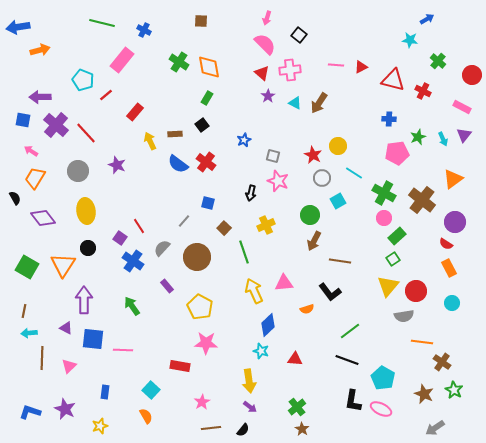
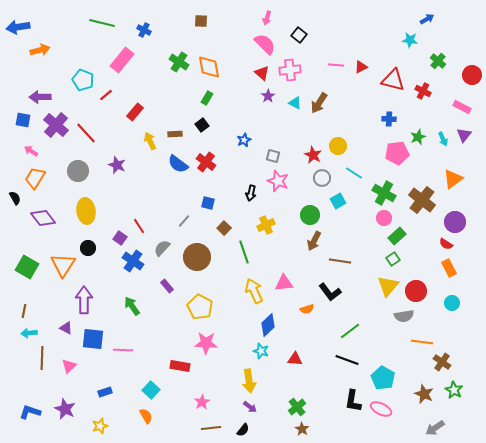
blue rectangle at (105, 392): rotated 64 degrees clockwise
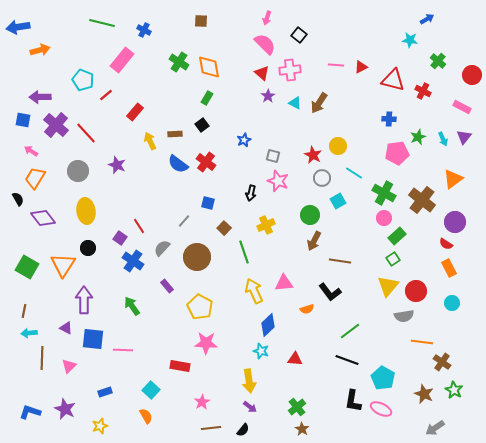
purple triangle at (464, 135): moved 2 px down
black semicircle at (15, 198): moved 3 px right, 1 px down
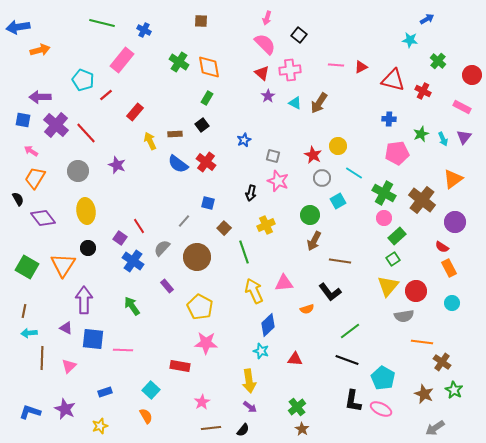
green star at (418, 137): moved 3 px right, 3 px up
red semicircle at (446, 244): moved 4 px left, 3 px down
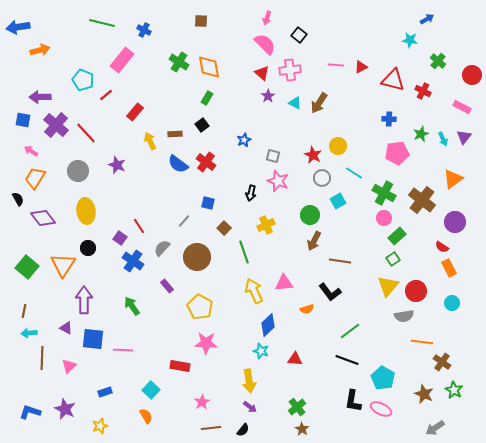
green square at (27, 267): rotated 10 degrees clockwise
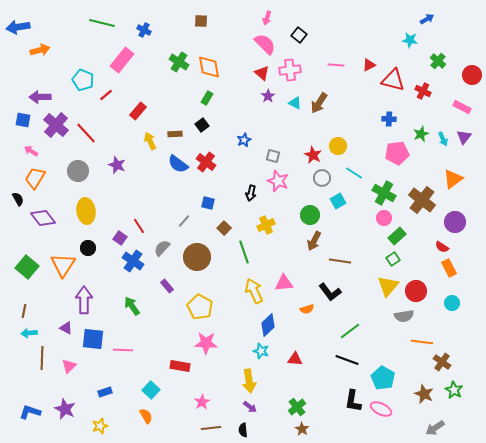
red triangle at (361, 67): moved 8 px right, 2 px up
red rectangle at (135, 112): moved 3 px right, 1 px up
black semicircle at (243, 430): rotated 136 degrees clockwise
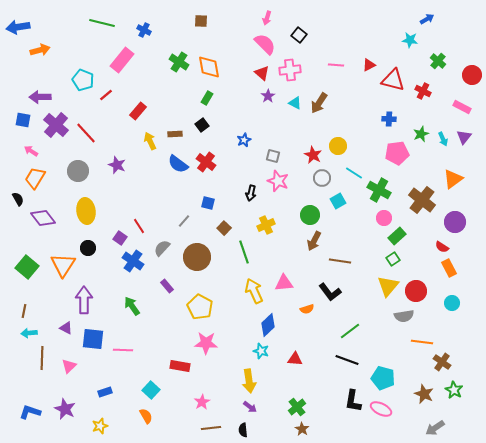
green cross at (384, 193): moved 5 px left, 3 px up
cyan pentagon at (383, 378): rotated 15 degrees counterclockwise
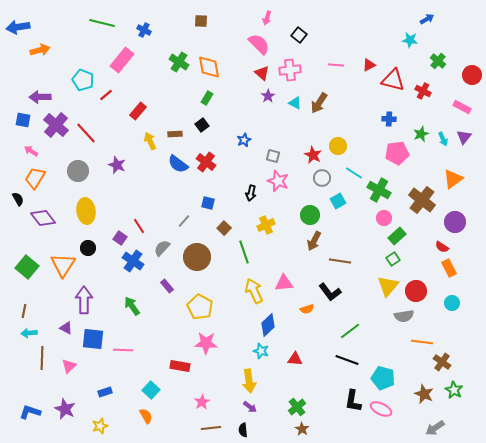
pink semicircle at (265, 44): moved 6 px left
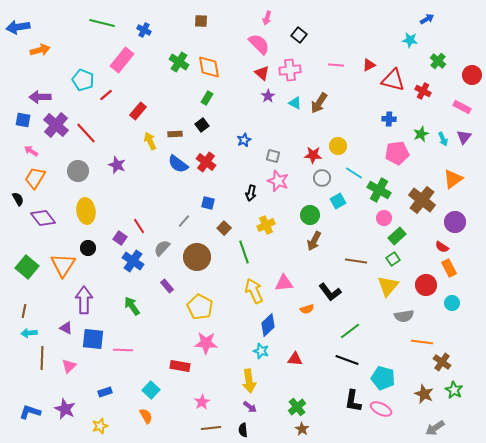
red star at (313, 155): rotated 24 degrees counterclockwise
brown line at (340, 261): moved 16 px right
red circle at (416, 291): moved 10 px right, 6 px up
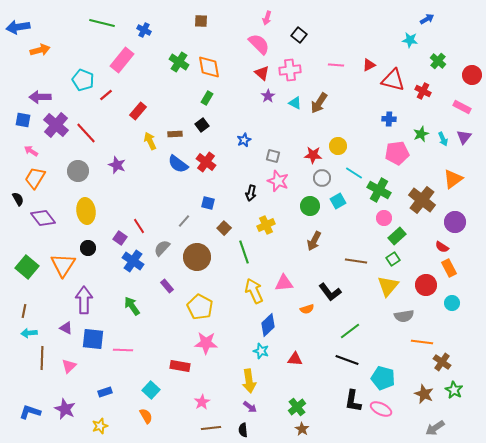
green circle at (310, 215): moved 9 px up
